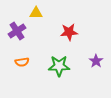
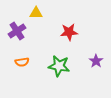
green star: rotated 10 degrees clockwise
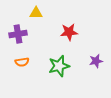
purple cross: moved 1 px right, 3 px down; rotated 24 degrees clockwise
purple star: rotated 24 degrees clockwise
green star: rotated 25 degrees counterclockwise
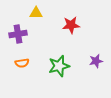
red star: moved 2 px right, 7 px up
orange semicircle: moved 1 px down
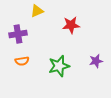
yellow triangle: moved 1 px right, 2 px up; rotated 24 degrees counterclockwise
orange semicircle: moved 2 px up
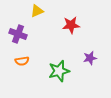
purple cross: rotated 30 degrees clockwise
purple star: moved 6 px left, 3 px up
green star: moved 5 px down
